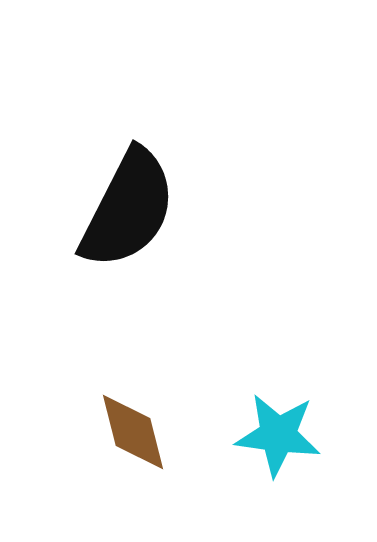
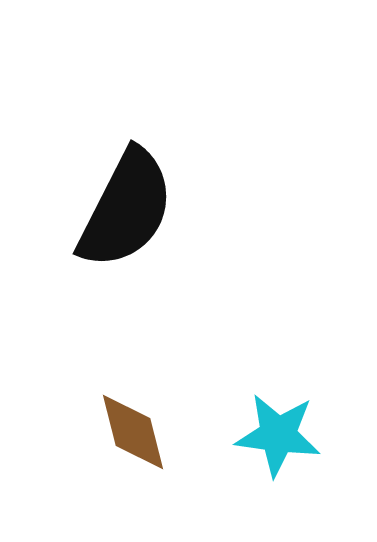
black semicircle: moved 2 px left
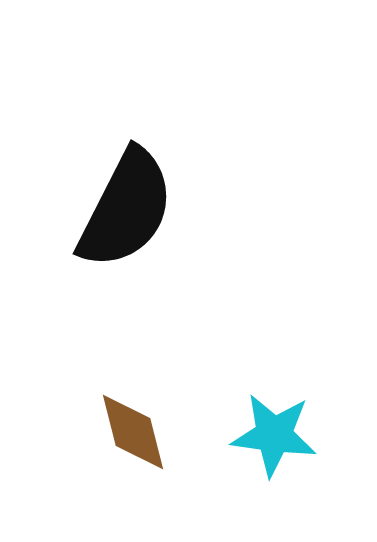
cyan star: moved 4 px left
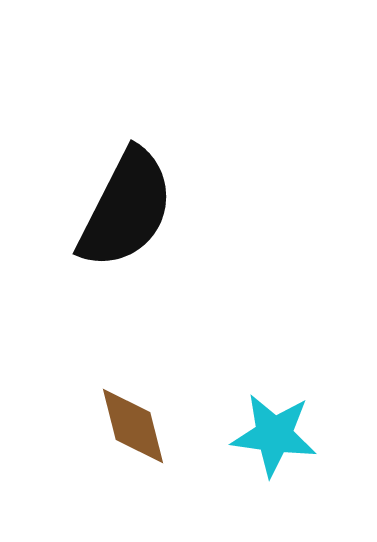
brown diamond: moved 6 px up
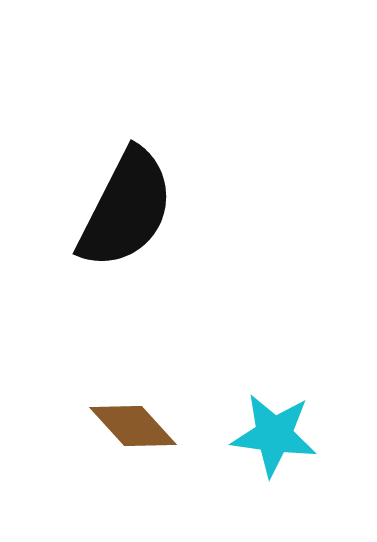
brown diamond: rotated 28 degrees counterclockwise
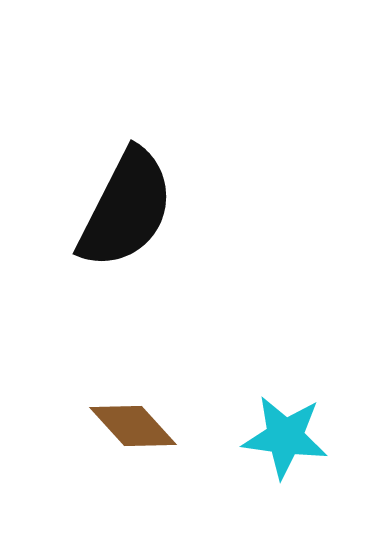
cyan star: moved 11 px right, 2 px down
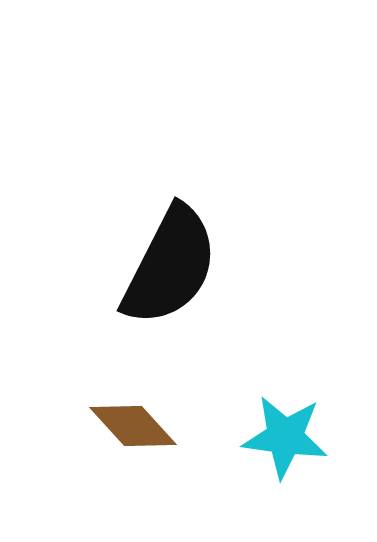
black semicircle: moved 44 px right, 57 px down
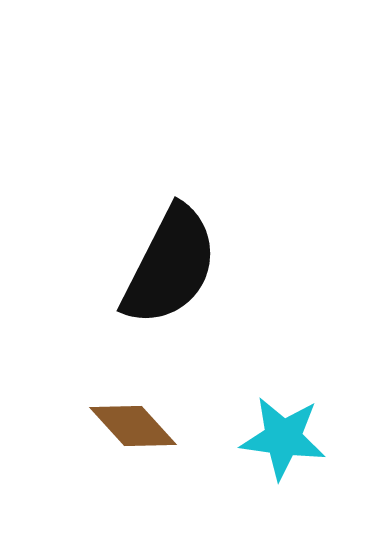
cyan star: moved 2 px left, 1 px down
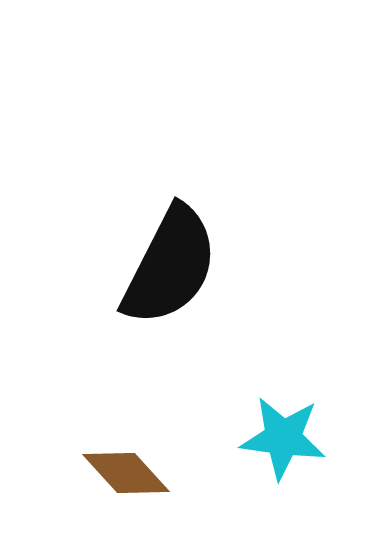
brown diamond: moved 7 px left, 47 px down
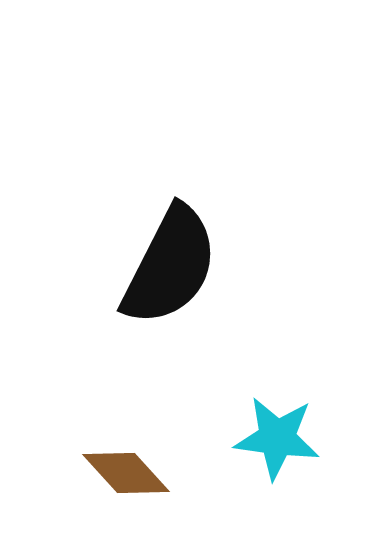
cyan star: moved 6 px left
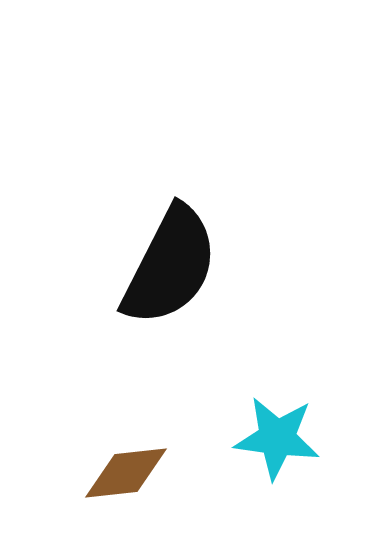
brown diamond: rotated 54 degrees counterclockwise
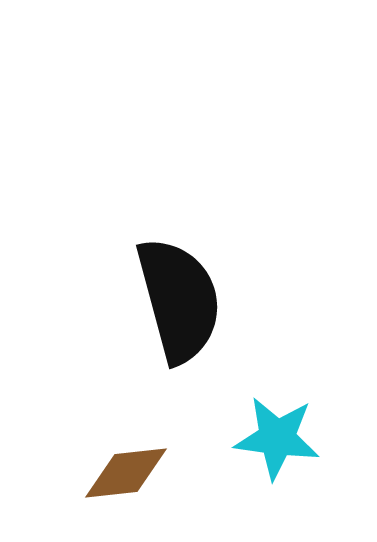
black semicircle: moved 9 px right, 34 px down; rotated 42 degrees counterclockwise
